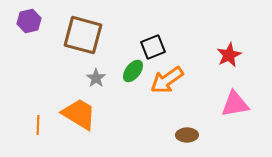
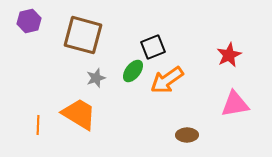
gray star: rotated 18 degrees clockwise
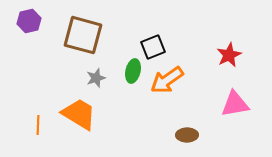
green ellipse: rotated 25 degrees counterclockwise
